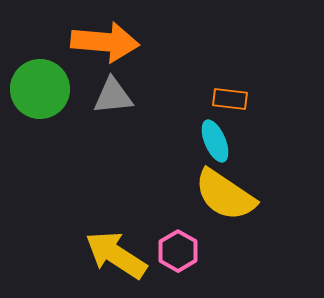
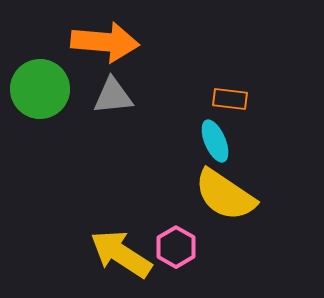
pink hexagon: moved 2 px left, 4 px up
yellow arrow: moved 5 px right, 1 px up
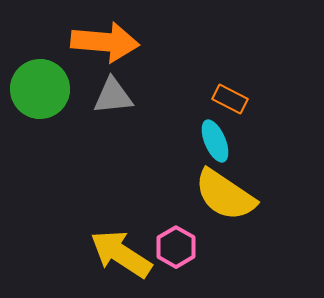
orange rectangle: rotated 20 degrees clockwise
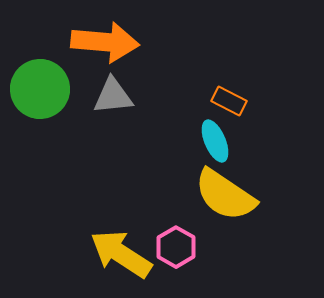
orange rectangle: moved 1 px left, 2 px down
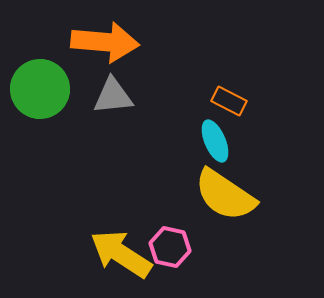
pink hexagon: moved 6 px left; rotated 18 degrees counterclockwise
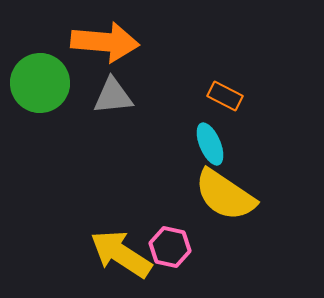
green circle: moved 6 px up
orange rectangle: moved 4 px left, 5 px up
cyan ellipse: moved 5 px left, 3 px down
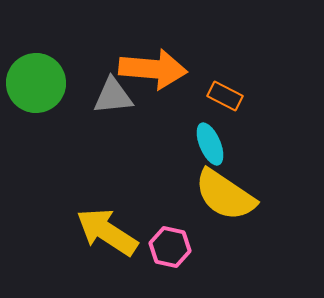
orange arrow: moved 48 px right, 27 px down
green circle: moved 4 px left
yellow arrow: moved 14 px left, 22 px up
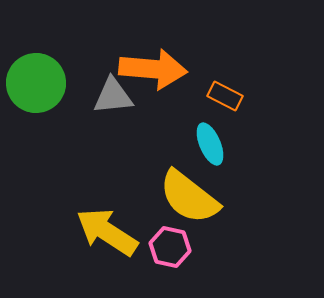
yellow semicircle: moved 36 px left, 2 px down; rotated 4 degrees clockwise
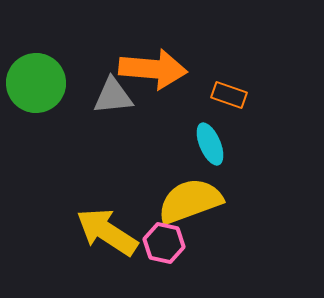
orange rectangle: moved 4 px right, 1 px up; rotated 8 degrees counterclockwise
yellow semicircle: moved 1 px right, 4 px down; rotated 122 degrees clockwise
pink hexagon: moved 6 px left, 4 px up
